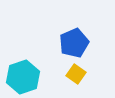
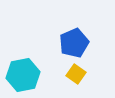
cyan hexagon: moved 2 px up; rotated 8 degrees clockwise
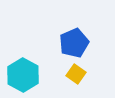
cyan hexagon: rotated 20 degrees counterclockwise
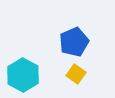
blue pentagon: moved 1 px up
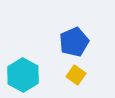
yellow square: moved 1 px down
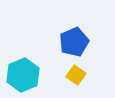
cyan hexagon: rotated 8 degrees clockwise
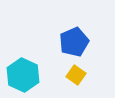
cyan hexagon: rotated 12 degrees counterclockwise
